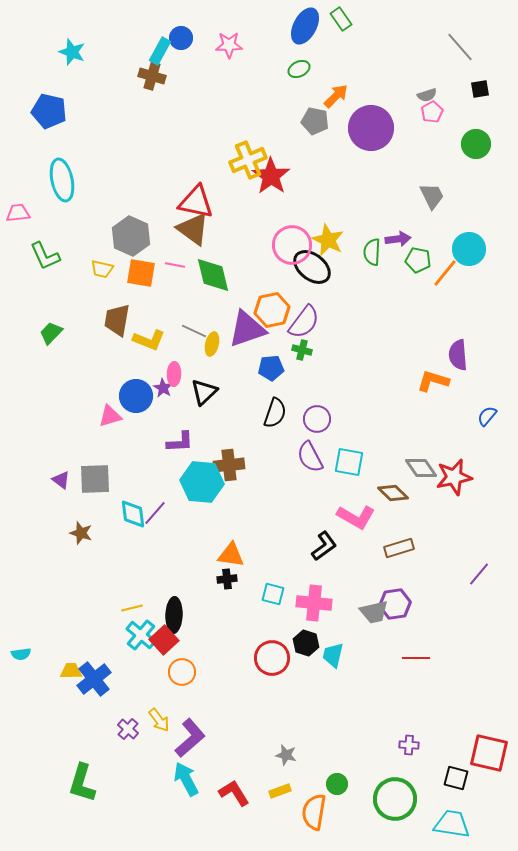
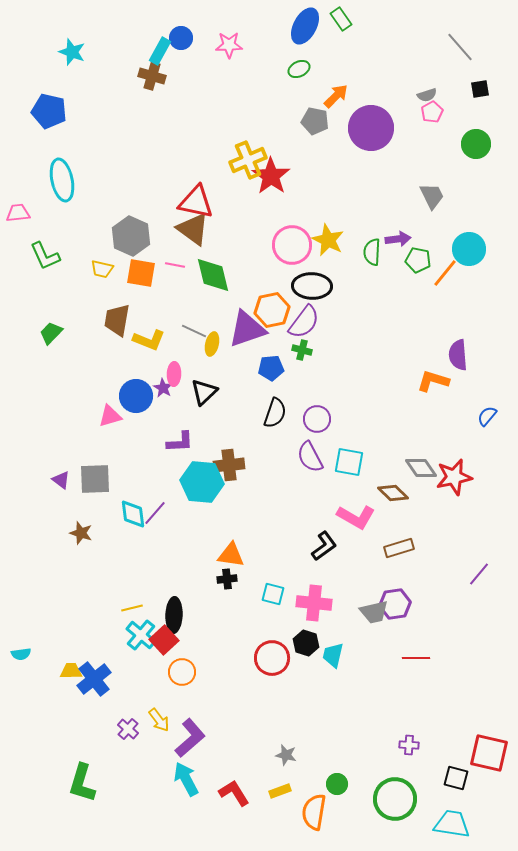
black ellipse at (312, 267): moved 19 px down; rotated 36 degrees counterclockwise
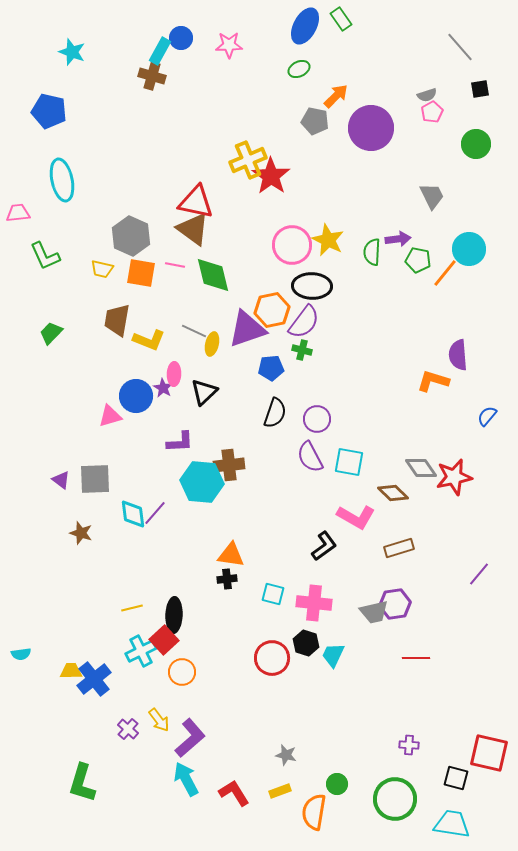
cyan cross at (141, 635): moved 16 px down; rotated 24 degrees clockwise
cyan trapezoid at (333, 655): rotated 12 degrees clockwise
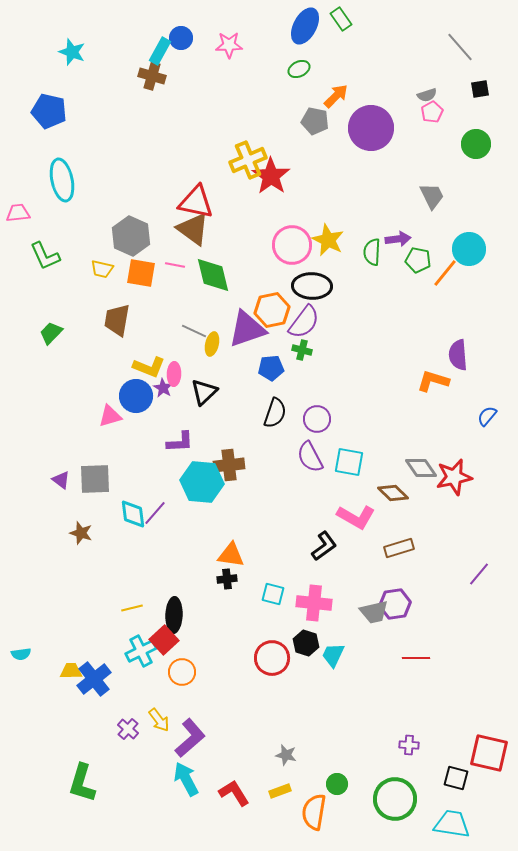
yellow L-shape at (149, 340): moved 27 px down
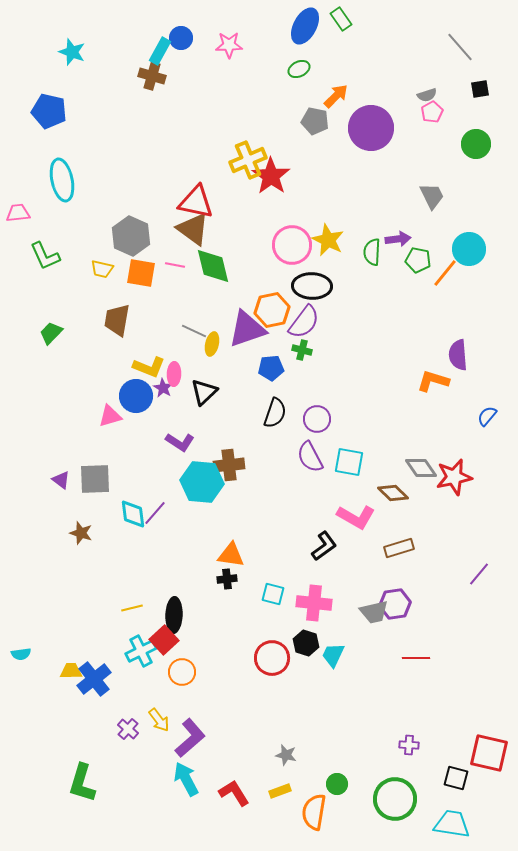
green diamond at (213, 275): moved 9 px up
purple L-shape at (180, 442): rotated 36 degrees clockwise
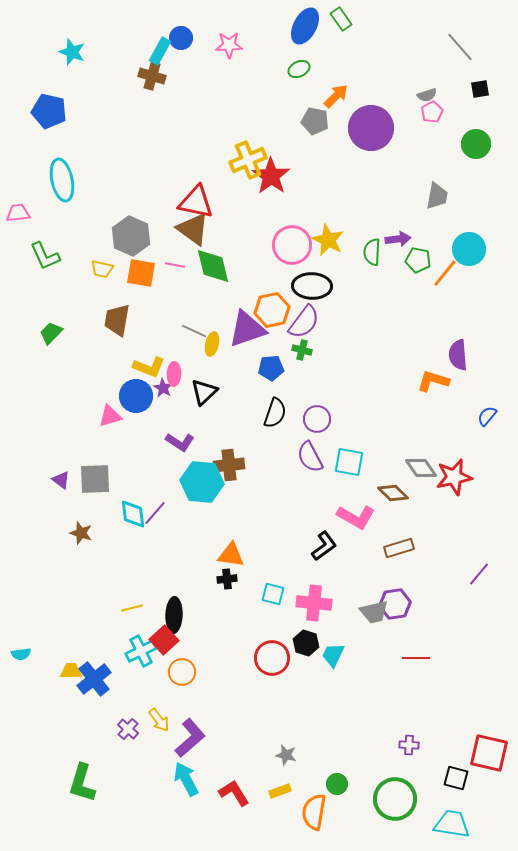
gray trapezoid at (432, 196): moved 5 px right; rotated 36 degrees clockwise
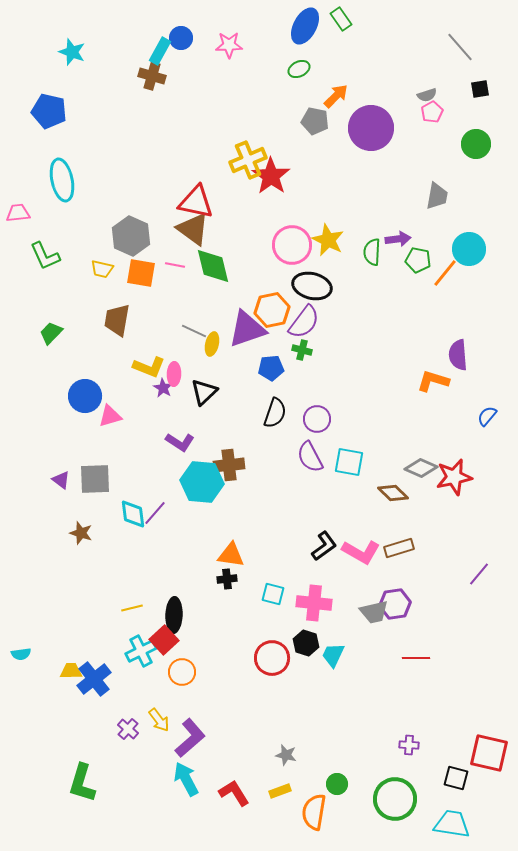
black ellipse at (312, 286): rotated 12 degrees clockwise
blue circle at (136, 396): moved 51 px left
gray diamond at (421, 468): rotated 32 degrees counterclockwise
pink L-shape at (356, 517): moved 5 px right, 35 px down
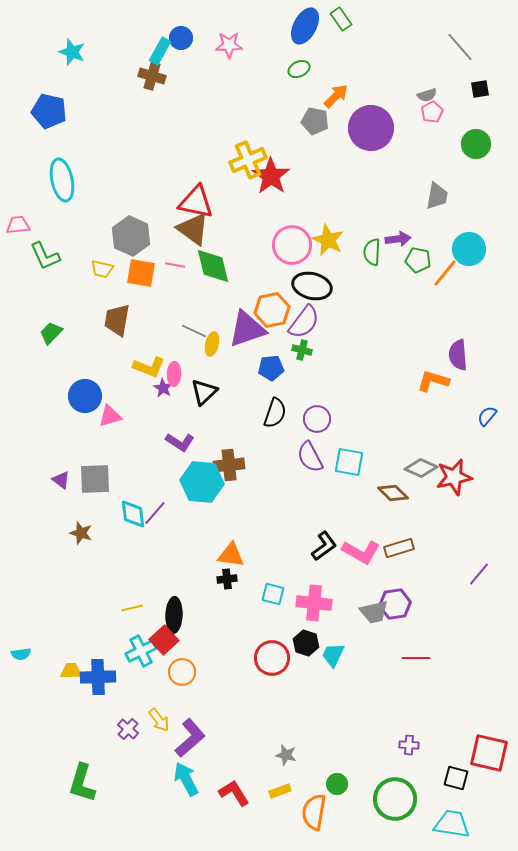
pink trapezoid at (18, 213): moved 12 px down
blue cross at (94, 679): moved 4 px right, 2 px up; rotated 36 degrees clockwise
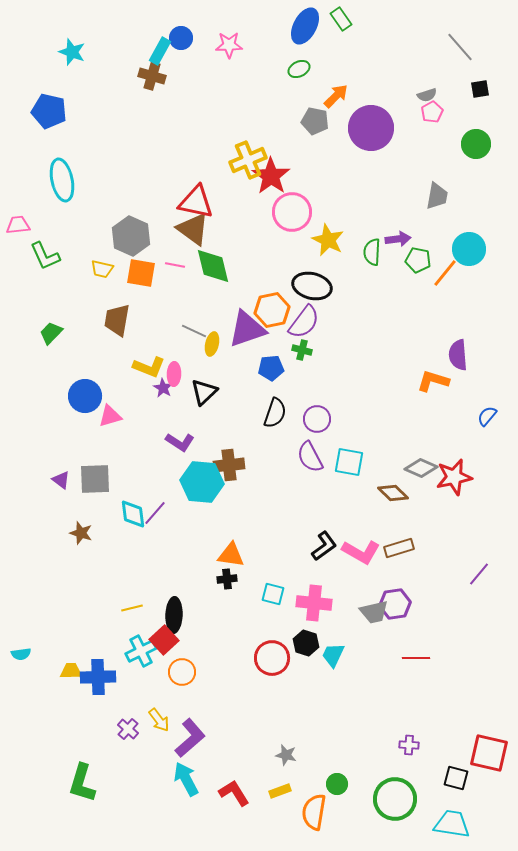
pink circle at (292, 245): moved 33 px up
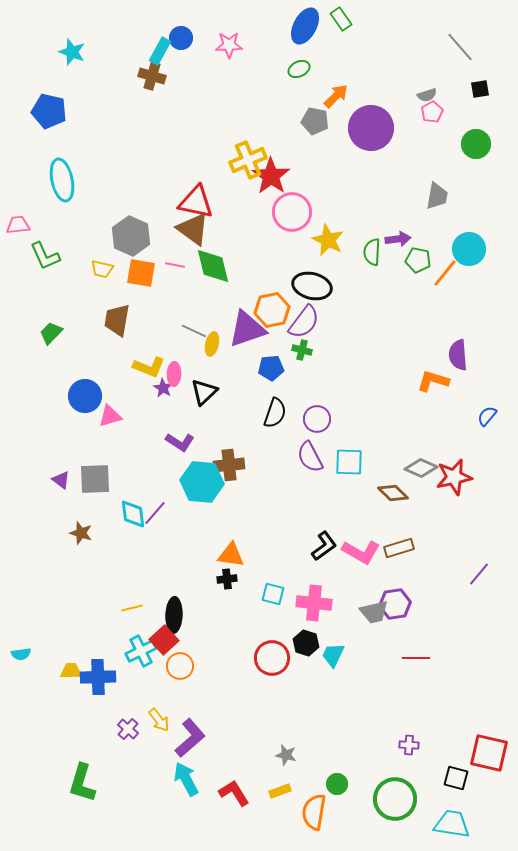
cyan square at (349, 462): rotated 8 degrees counterclockwise
orange circle at (182, 672): moved 2 px left, 6 px up
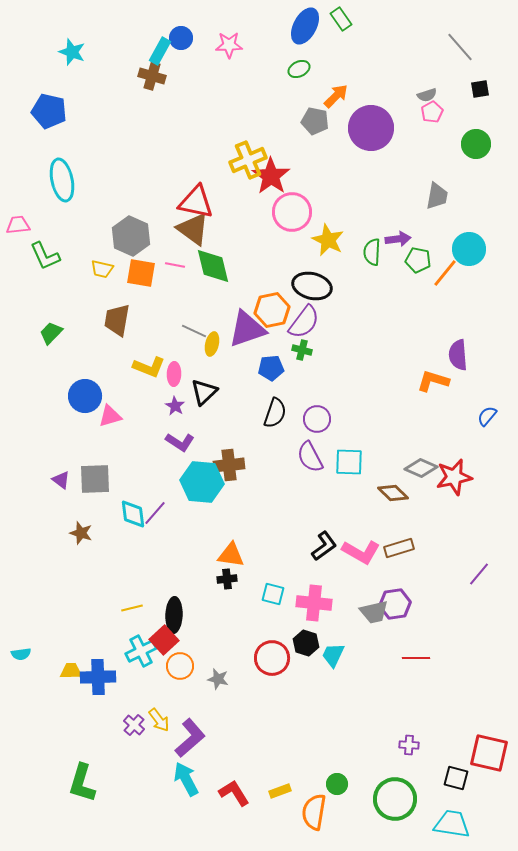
purple star at (163, 388): moved 12 px right, 18 px down
purple cross at (128, 729): moved 6 px right, 4 px up
gray star at (286, 755): moved 68 px left, 76 px up
